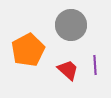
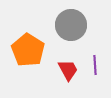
orange pentagon: rotated 12 degrees counterclockwise
red trapezoid: rotated 20 degrees clockwise
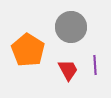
gray circle: moved 2 px down
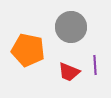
orange pentagon: rotated 20 degrees counterclockwise
red trapezoid: moved 1 px right, 2 px down; rotated 140 degrees clockwise
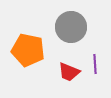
purple line: moved 1 px up
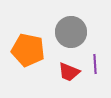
gray circle: moved 5 px down
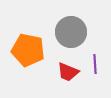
red trapezoid: moved 1 px left
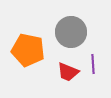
purple line: moved 2 px left
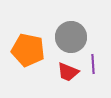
gray circle: moved 5 px down
